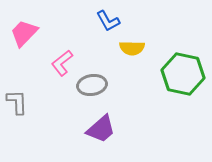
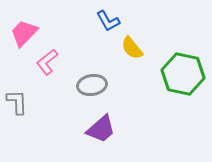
yellow semicircle: rotated 50 degrees clockwise
pink L-shape: moved 15 px left, 1 px up
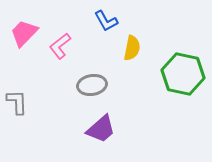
blue L-shape: moved 2 px left
yellow semicircle: rotated 130 degrees counterclockwise
pink L-shape: moved 13 px right, 16 px up
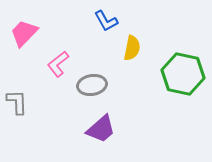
pink L-shape: moved 2 px left, 18 px down
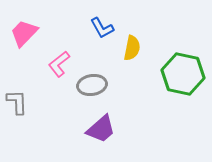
blue L-shape: moved 4 px left, 7 px down
pink L-shape: moved 1 px right
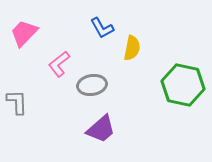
green hexagon: moved 11 px down
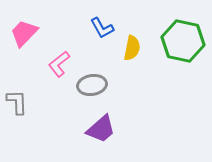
green hexagon: moved 44 px up
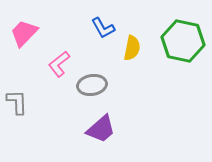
blue L-shape: moved 1 px right
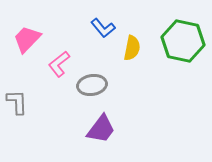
blue L-shape: rotated 10 degrees counterclockwise
pink trapezoid: moved 3 px right, 6 px down
purple trapezoid: rotated 12 degrees counterclockwise
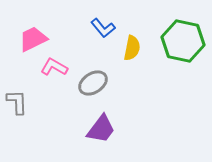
pink trapezoid: moved 6 px right; rotated 20 degrees clockwise
pink L-shape: moved 5 px left, 3 px down; rotated 68 degrees clockwise
gray ellipse: moved 1 px right, 2 px up; rotated 24 degrees counterclockwise
